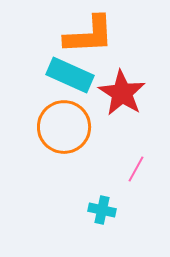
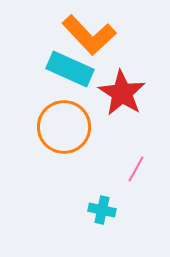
orange L-shape: rotated 50 degrees clockwise
cyan rectangle: moved 6 px up
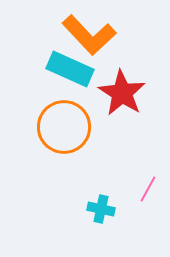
pink line: moved 12 px right, 20 px down
cyan cross: moved 1 px left, 1 px up
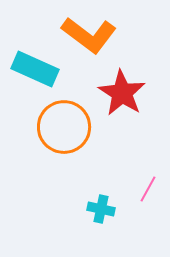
orange L-shape: rotated 10 degrees counterclockwise
cyan rectangle: moved 35 px left
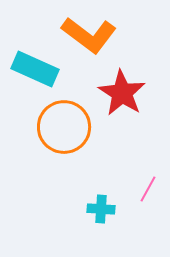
cyan cross: rotated 8 degrees counterclockwise
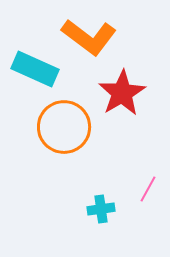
orange L-shape: moved 2 px down
red star: rotated 9 degrees clockwise
cyan cross: rotated 12 degrees counterclockwise
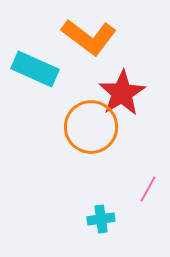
orange circle: moved 27 px right
cyan cross: moved 10 px down
